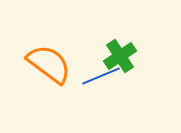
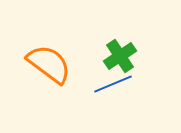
blue line: moved 12 px right, 8 px down
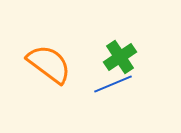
green cross: moved 1 px down
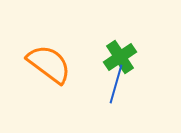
blue line: moved 3 px right; rotated 51 degrees counterclockwise
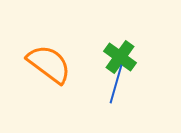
green cross: rotated 20 degrees counterclockwise
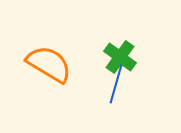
orange semicircle: rotated 6 degrees counterclockwise
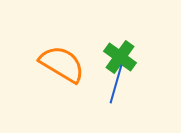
orange semicircle: moved 13 px right
